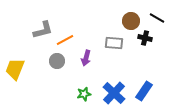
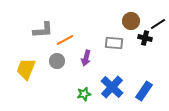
black line: moved 1 px right, 6 px down; rotated 63 degrees counterclockwise
gray L-shape: rotated 10 degrees clockwise
yellow trapezoid: moved 11 px right
blue cross: moved 2 px left, 6 px up
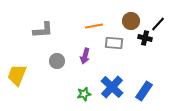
black line: rotated 14 degrees counterclockwise
orange line: moved 29 px right, 14 px up; rotated 18 degrees clockwise
purple arrow: moved 1 px left, 2 px up
yellow trapezoid: moved 9 px left, 6 px down
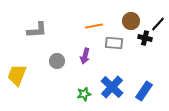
gray L-shape: moved 6 px left
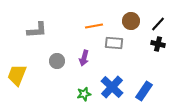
black cross: moved 13 px right, 6 px down
purple arrow: moved 1 px left, 2 px down
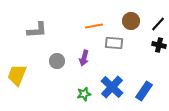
black cross: moved 1 px right, 1 px down
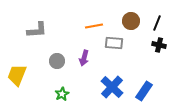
black line: moved 1 px left, 1 px up; rotated 21 degrees counterclockwise
green star: moved 22 px left; rotated 16 degrees counterclockwise
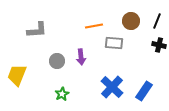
black line: moved 2 px up
purple arrow: moved 3 px left, 1 px up; rotated 21 degrees counterclockwise
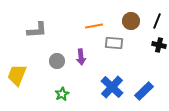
blue rectangle: rotated 12 degrees clockwise
